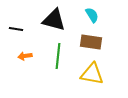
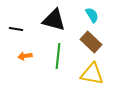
brown rectangle: rotated 35 degrees clockwise
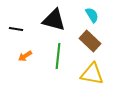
brown rectangle: moved 1 px left, 1 px up
orange arrow: rotated 24 degrees counterclockwise
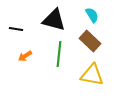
green line: moved 1 px right, 2 px up
yellow triangle: moved 1 px down
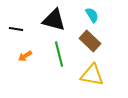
green line: rotated 20 degrees counterclockwise
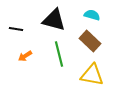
cyan semicircle: rotated 42 degrees counterclockwise
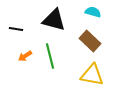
cyan semicircle: moved 1 px right, 3 px up
green line: moved 9 px left, 2 px down
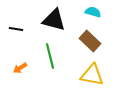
orange arrow: moved 5 px left, 12 px down
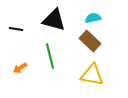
cyan semicircle: moved 6 px down; rotated 28 degrees counterclockwise
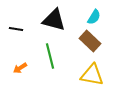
cyan semicircle: moved 1 px right, 1 px up; rotated 133 degrees clockwise
